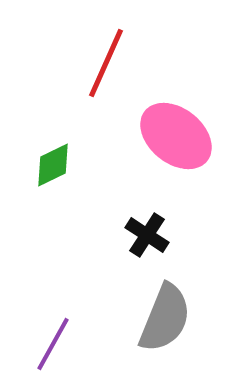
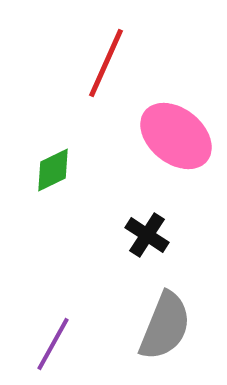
green diamond: moved 5 px down
gray semicircle: moved 8 px down
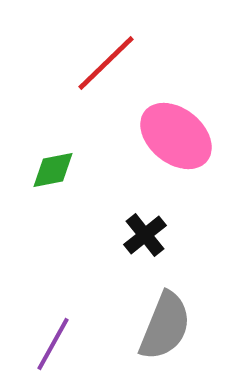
red line: rotated 22 degrees clockwise
green diamond: rotated 15 degrees clockwise
black cross: moved 2 px left; rotated 18 degrees clockwise
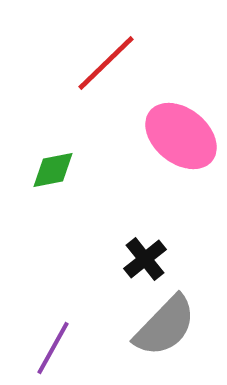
pink ellipse: moved 5 px right
black cross: moved 24 px down
gray semicircle: rotated 22 degrees clockwise
purple line: moved 4 px down
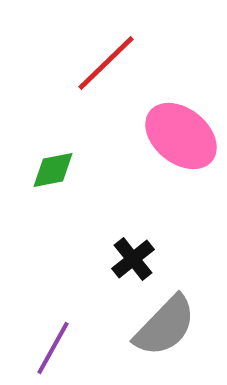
black cross: moved 12 px left
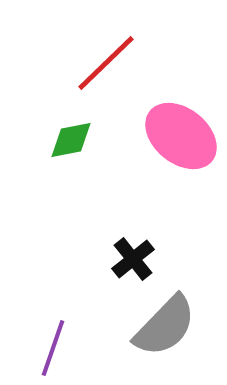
green diamond: moved 18 px right, 30 px up
purple line: rotated 10 degrees counterclockwise
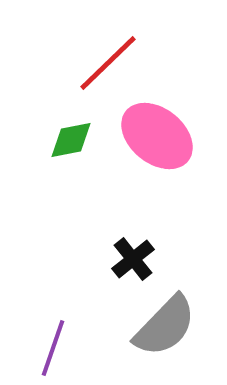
red line: moved 2 px right
pink ellipse: moved 24 px left
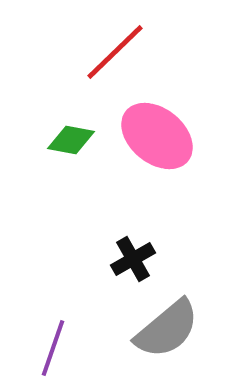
red line: moved 7 px right, 11 px up
green diamond: rotated 21 degrees clockwise
black cross: rotated 9 degrees clockwise
gray semicircle: moved 2 px right, 3 px down; rotated 6 degrees clockwise
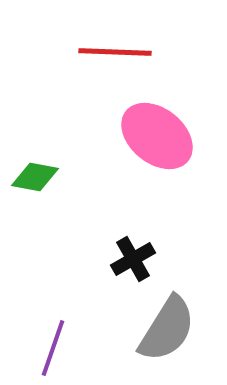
red line: rotated 46 degrees clockwise
green diamond: moved 36 px left, 37 px down
gray semicircle: rotated 18 degrees counterclockwise
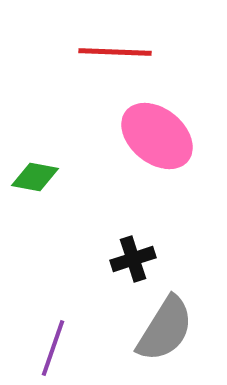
black cross: rotated 12 degrees clockwise
gray semicircle: moved 2 px left
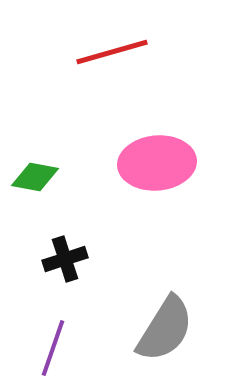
red line: moved 3 px left; rotated 18 degrees counterclockwise
pink ellipse: moved 27 px down; rotated 44 degrees counterclockwise
black cross: moved 68 px left
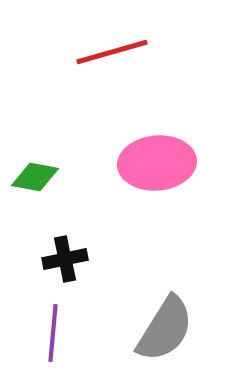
black cross: rotated 6 degrees clockwise
purple line: moved 15 px up; rotated 14 degrees counterclockwise
